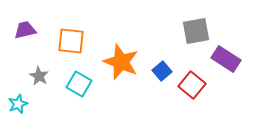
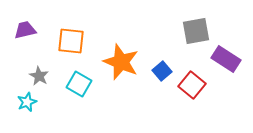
cyan star: moved 9 px right, 2 px up
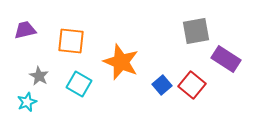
blue square: moved 14 px down
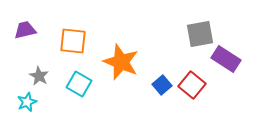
gray square: moved 4 px right, 3 px down
orange square: moved 2 px right
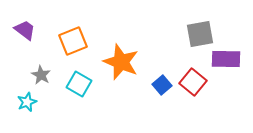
purple trapezoid: rotated 50 degrees clockwise
orange square: rotated 28 degrees counterclockwise
purple rectangle: rotated 32 degrees counterclockwise
gray star: moved 2 px right, 1 px up
red square: moved 1 px right, 3 px up
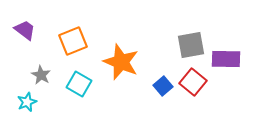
gray square: moved 9 px left, 11 px down
blue square: moved 1 px right, 1 px down
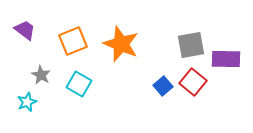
orange star: moved 18 px up
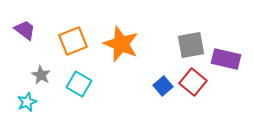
purple rectangle: rotated 12 degrees clockwise
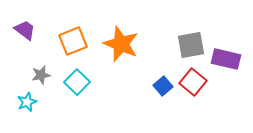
gray star: rotated 30 degrees clockwise
cyan square: moved 2 px left, 2 px up; rotated 15 degrees clockwise
